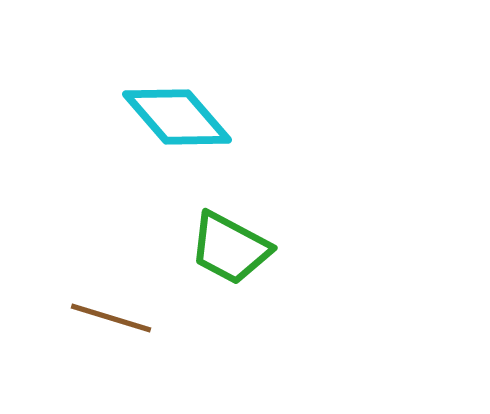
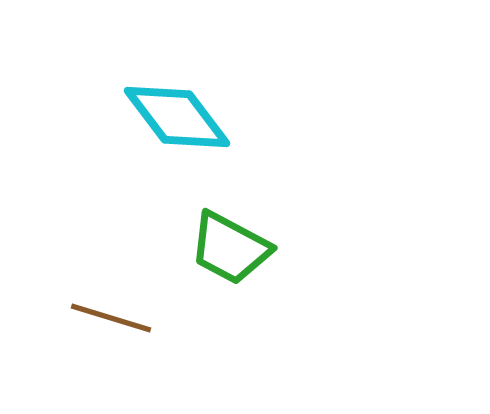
cyan diamond: rotated 4 degrees clockwise
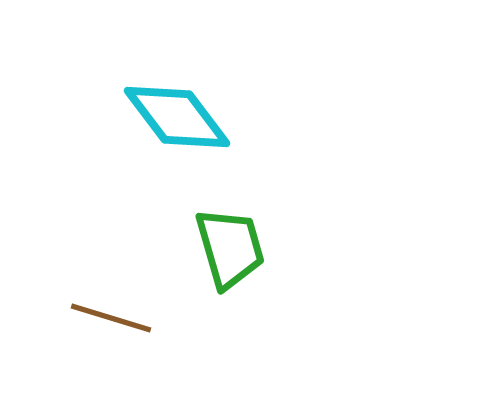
green trapezoid: rotated 134 degrees counterclockwise
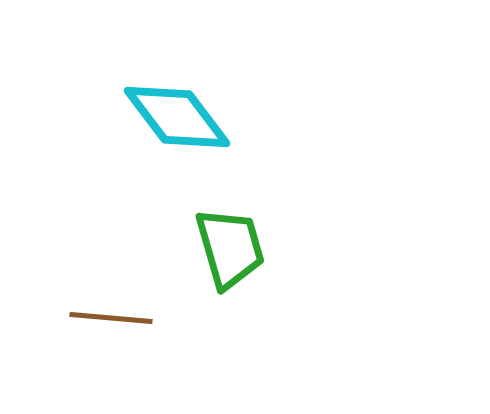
brown line: rotated 12 degrees counterclockwise
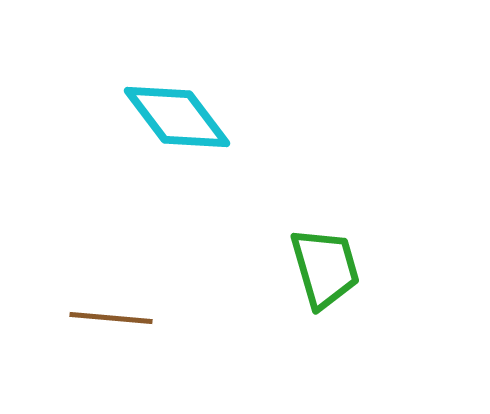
green trapezoid: moved 95 px right, 20 px down
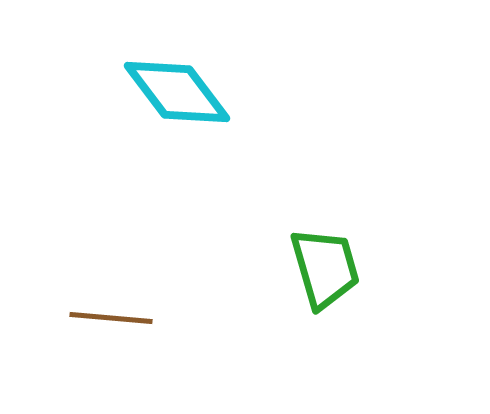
cyan diamond: moved 25 px up
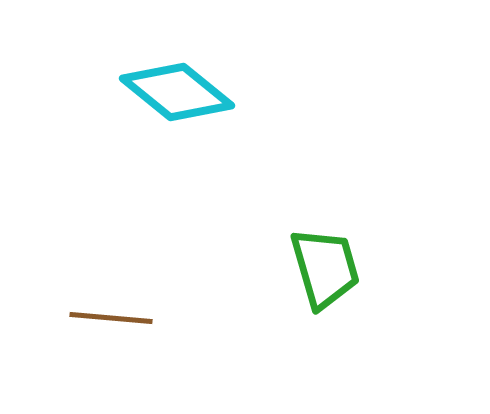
cyan diamond: rotated 14 degrees counterclockwise
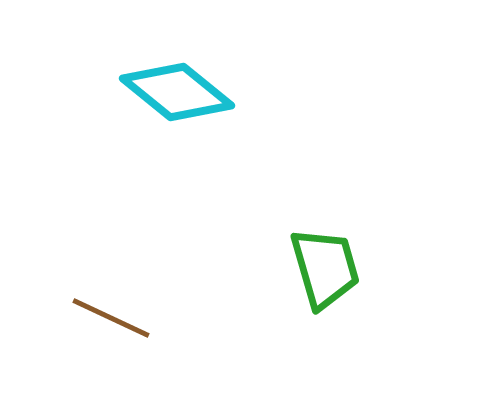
brown line: rotated 20 degrees clockwise
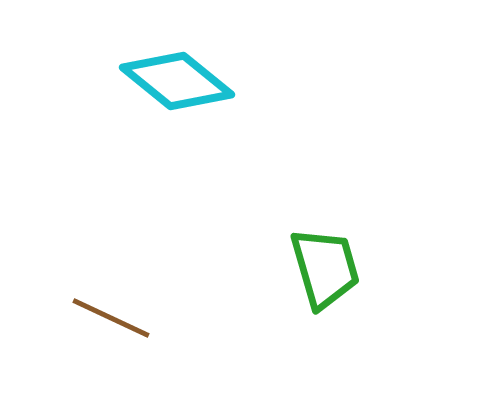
cyan diamond: moved 11 px up
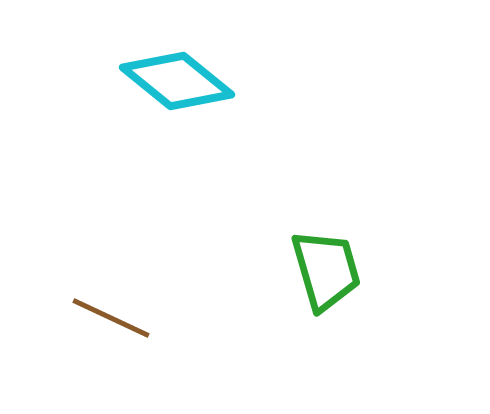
green trapezoid: moved 1 px right, 2 px down
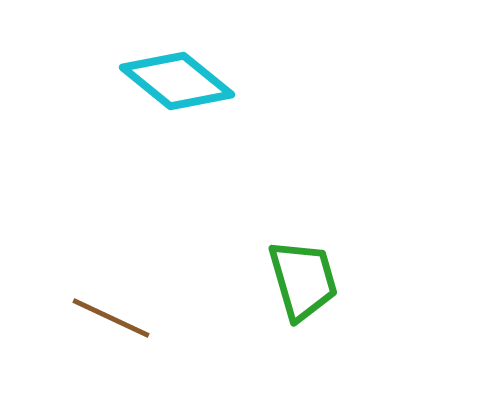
green trapezoid: moved 23 px left, 10 px down
